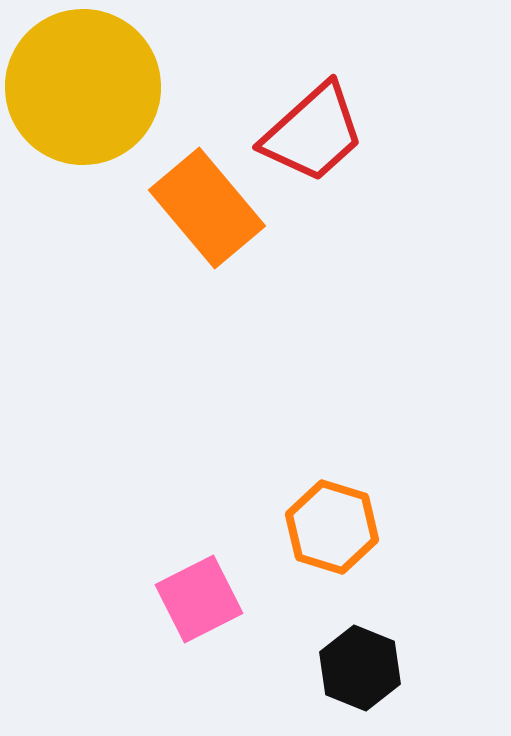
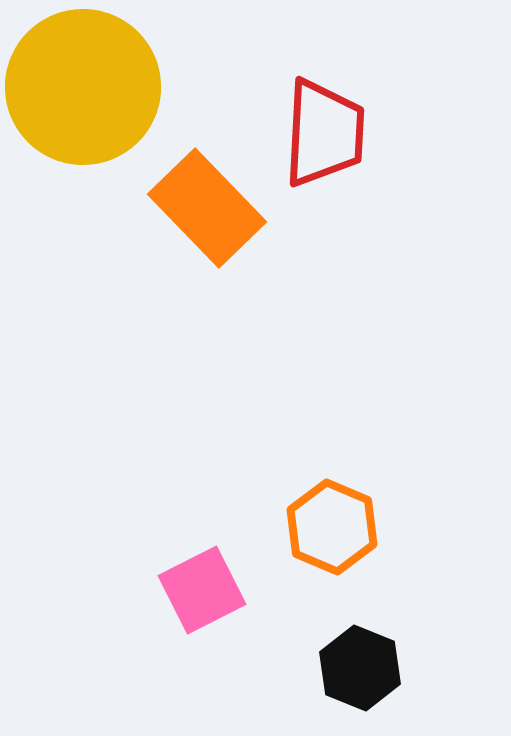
red trapezoid: moved 11 px right; rotated 45 degrees counterclockwise
orange rectangle: rotated 4 degrees counterclockwise
orange hexagon: rotated 6 degrees clockwise
pink square: moved 3 px right, 9 px up
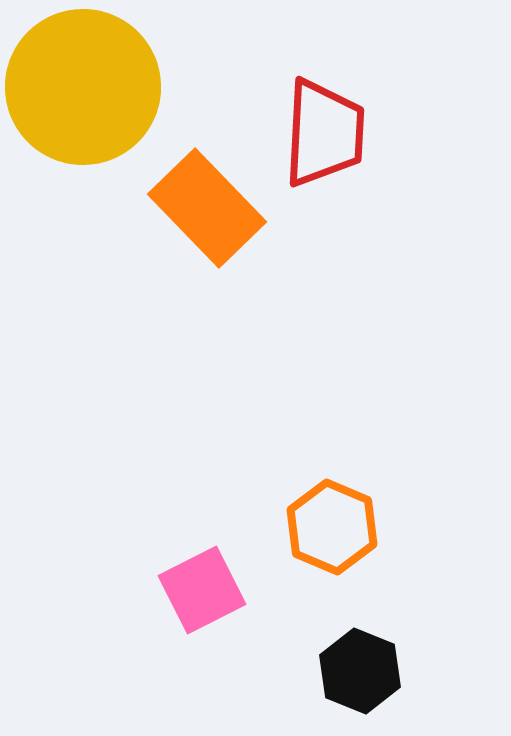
black hexagon: moved 3 px down
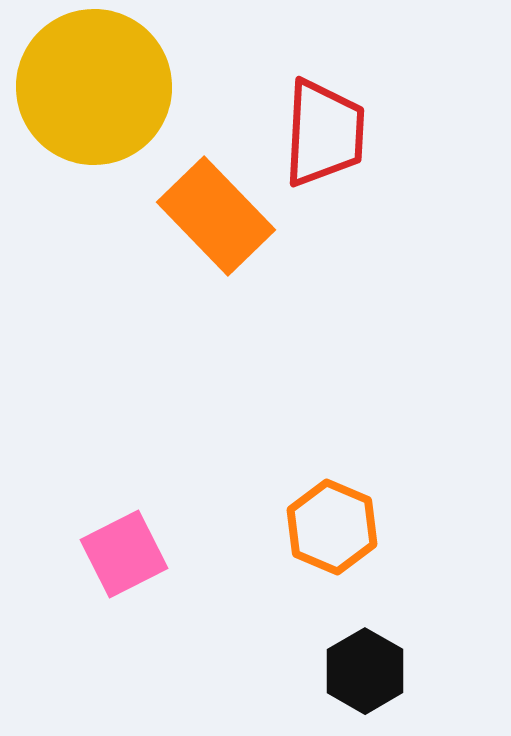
yellow circle: moved 11 px right
orange rectangle: moved 9 px right, 8 px down
pink square: moved 78 px left, 36 px up
black hexagon: moved 5 px right; rotated 8 degrees clockwise
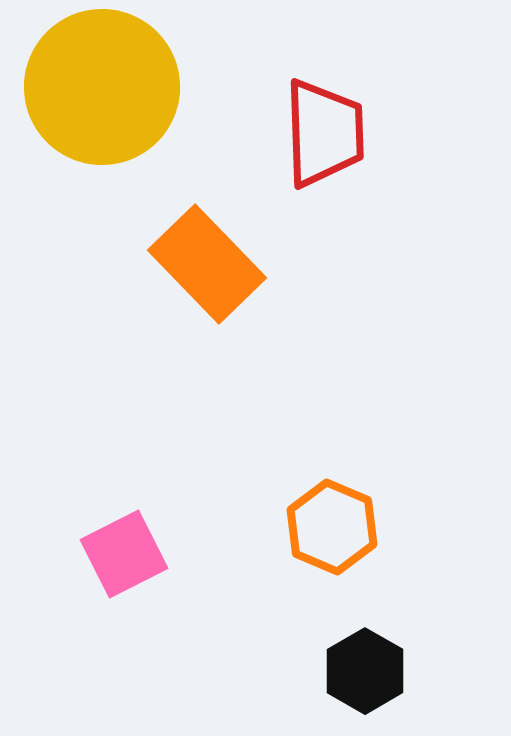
yellow circle: moved 8 px right
red trapezoid: rotated 5 degrees counterclockwise
orange rectangle: moved 9 px left, 48 px down
